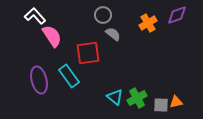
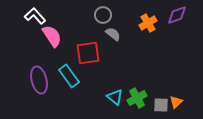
orange triangle: rotated 32 degrees counterclockwise
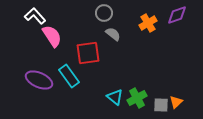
gray circle: moved 1 px right, 2 px up
purple ellipse: rotated 52 degrees counterclockwise
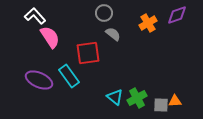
pink semicircle: moved 2 px left, 1 px down
orange triangle: moved 1 px left, 1 px up; rotated 40 degrees clockwise
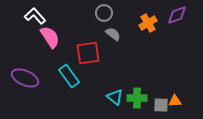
purple ellipse: moved 14 px left, 2 px up
green cross: rotated 30 degrees clockwise
